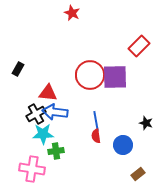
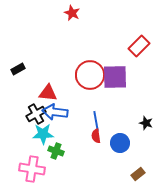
black rectangle: rotated 32 degrees clockwise
blue circle: moved 3 px left, 2 px up
green cross: rotated 28 degrees clockwise
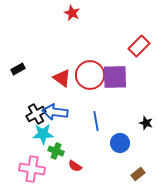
red triangle: moved 14 px right, 15 px up; rotated 30 degrees clockwise
red semicircle: moved 21 px left, 30 px down; rotated 48 degrees counterclockwise
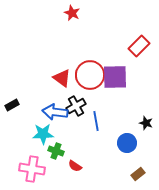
black rectangle: moved 6 px left, 36 px down
black cross: moved 40 px right, 8 px up
blue circle: moved 7 px right
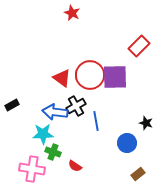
green cross: moved 3 px left, 1 px down
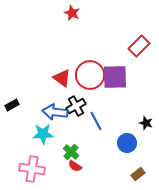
blue line: rotated 18 degrees counterclockwise
green cross: moved 18 px right; rotated 21 degrees clockwise
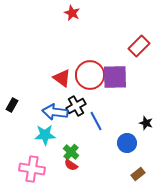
black rectangle: rotated 32 degrees counterclockwise
cyan star: moved 2 px right, 1 px down
red semicircle: moved 4 px left, 1 px up
